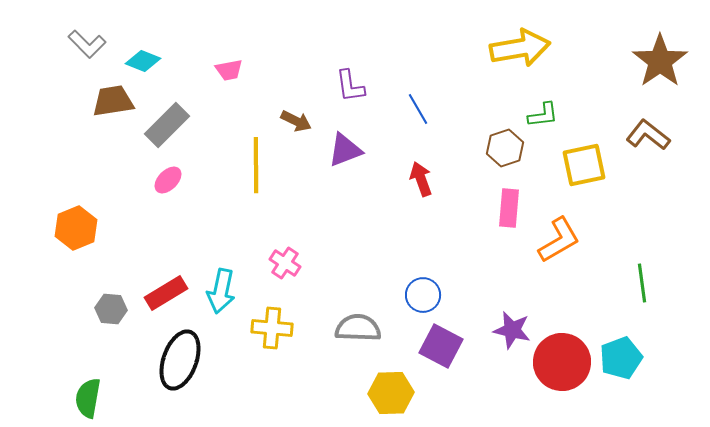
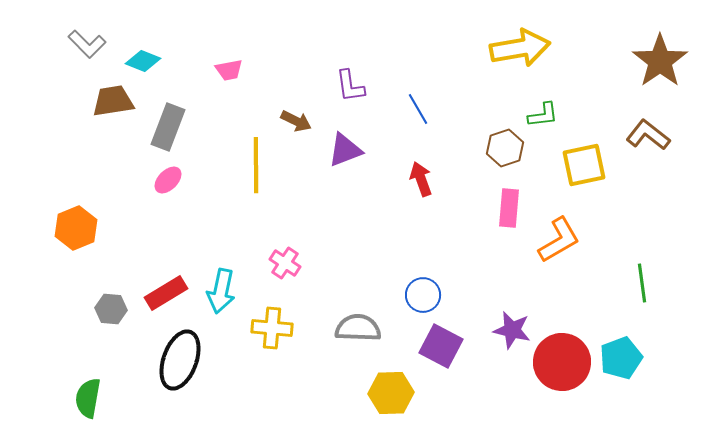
gray rectangle: moved 1 px right, 2 px down; rotated 24 degrees counterclockwise
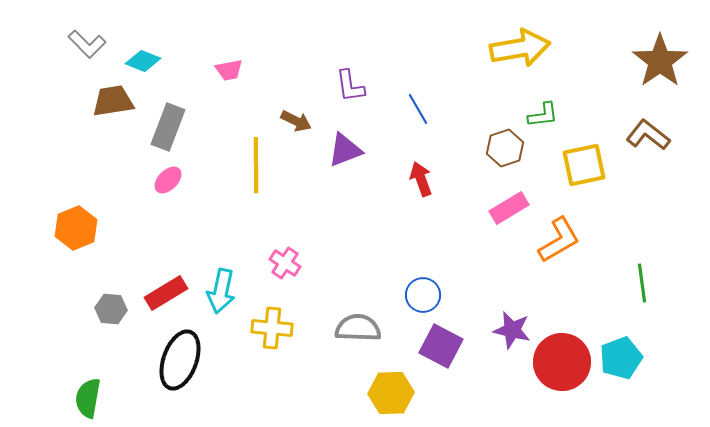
pink rectangle: rotated 54 degrees clockwise
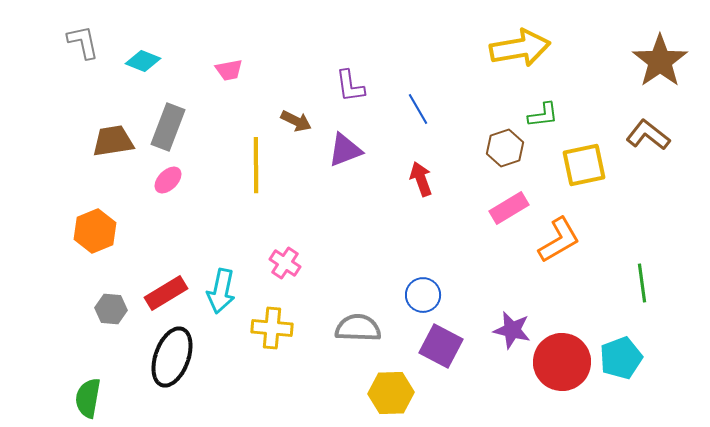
gray L-shape: moved 4 px left, 2 px up; rotated 147 degrees counterclockwise
brown trapezoid: moved 40 px down
orange hexagon: moved 19 px right, 3 px down
black ellipse: moved 8 px left, 3 px up
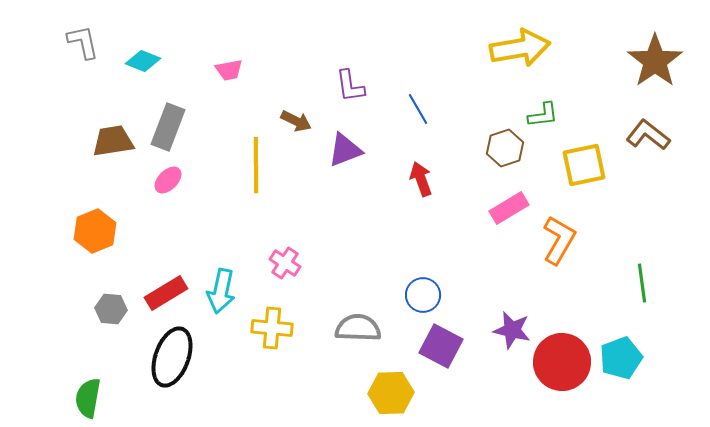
brown star: moved 5 px left
orange L-shape: rotated 30 degrees counterclockwise
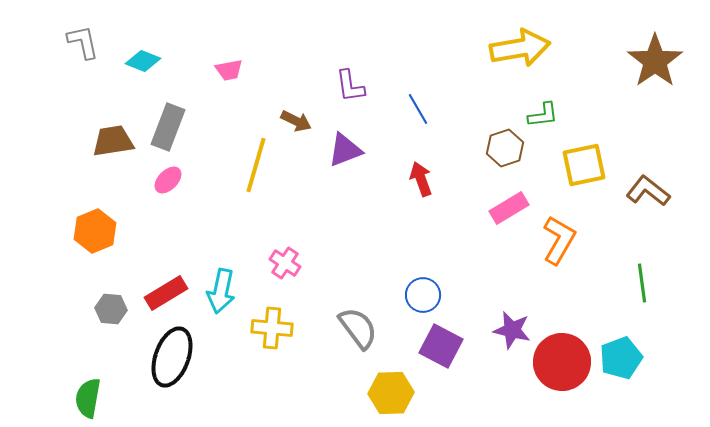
brown L-shape: moved 56 px down
yellow line: rotated 16 degrees clockwise
gray semicircle: rotated 51 degrees clockwise
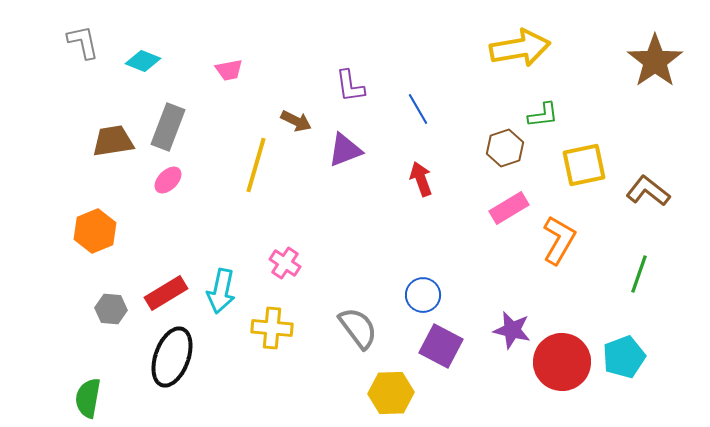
green line: moved 3 px left, 9 px up; rotated 27 degrees clockwise
cyan pentagon: moved 3 px right, 1 px up
